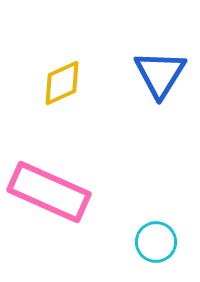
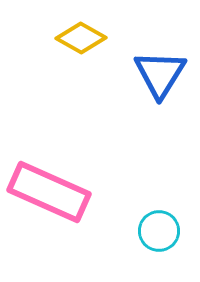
yellow diamond: moved 19 px right, 45 px up; rotated 54 degrees clockwise
cyan circle: moved 3 px right, 11 px up
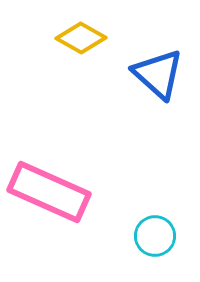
blue triangle: moved 2 px left; rotated 20 degrees counterclockwise
cyan circle: moved 4 px left, 5 px down
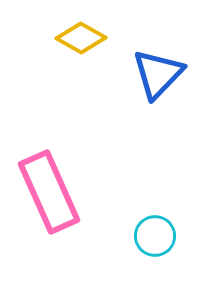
blue triangle: rotated 32 degrees clockwise
pink rectangle: rotated 42 degrees clockwise
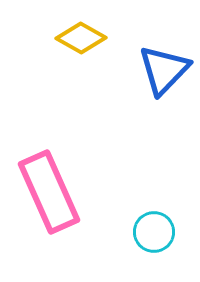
blue triangle: moved 6 px right, 4 px up
cyan circle: moved 1 px left, 4 px up
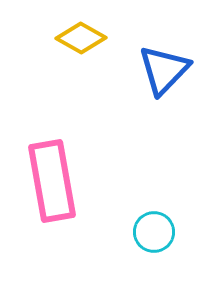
pink rectangle: moved 3 px right, 11 px up; rotated 14 degrees clockwise
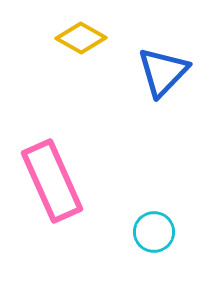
blue triangle: moved 1 px left, 2 px down
pink rectangle: rotated 14 degrees counterclockwise
